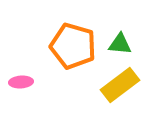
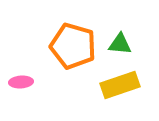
yellow rectangle: rotated 18 degrees clockwise
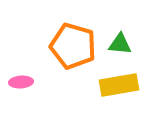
yellow rectangle: moved 1 px left; rotated 9 degrees clockwise
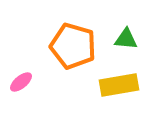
green triangle: moved 6 px right, 5 px up
pink ellipse: rotated 35 degrees counterclockwise
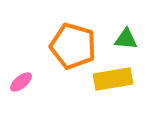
yellow rectangle: moved 6 px left, 6 px up
